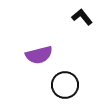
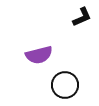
black L-shape: rotated 105 degrees clockwise
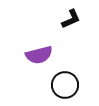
black L-shape: moved 11 px left, 2 px down
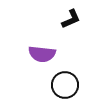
purple semicircle: moved 3 px right, 1 px up; rotated 20 degrees clockwise
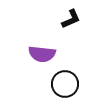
black circle: moved 1 px up
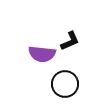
black L-shape: moved 1 px left, 22 px down
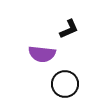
black L-shape: moved 1 px left, 12 px up
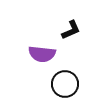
black L-shape: moved 2 px right, 1 px down
